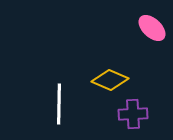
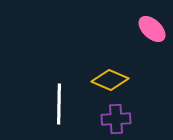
pink ellipse: moved 1 px down
purple cross: moved 17 px left, 5 px down
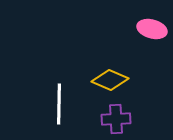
pink ellipse: rotated 28 degrees counterclockwise
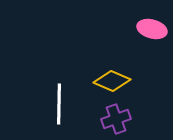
yellow diamond: moved 2 px right, 1 px down
purple cross: rotated 16 degrees counterclockwise
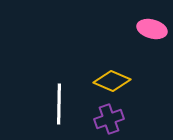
purple cross: moved 7 px left
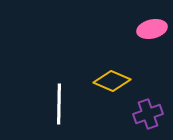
pink ellipse: rotated 28 degrees counterclockwise
purple cross: moved 39 px right, 5 px up
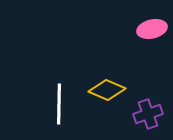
yellow diamond: moved 5 px left, 9 px down
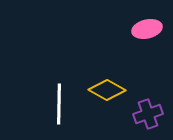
pink ellipse: moved 5 px left
yellow diamond: rotated 6 degrees clockwise
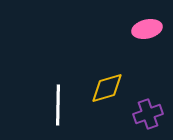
yellow diamond: moved 2 px up; rotated 45 degrees counterclockwise
white line: moved 1 px left, 1 px down
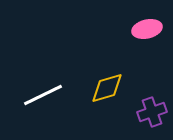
white line: moved 15 px left, 10 px up; rotated 63 degrees clockwise
purple cross: moved 4 px right, 2 px up
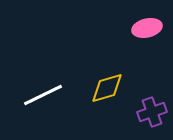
pink ellipse: moved 1 px up
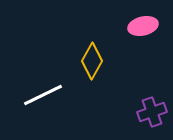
pink ellipse: moved 4 px left, 2 px up
yellow diamond: moved 15 px left, 27 px up; rotated 45 degrees counterclockwise
